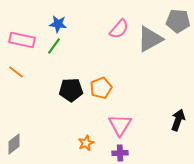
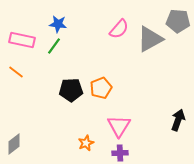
pink triangle: moved 1 px left, 1 px down
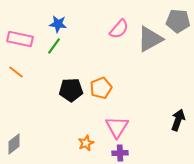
pink rectangle: moved 2 px left, 1 px up
pink triangle: moved 2 px left, 1 px down
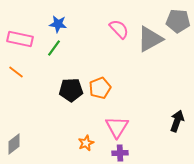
pink semicircle: rotated 85 degrees counterclockwise
green line: moved 2 px down
orange pentagon: moved 1 px left
black arrow: moved 1 px left, 1 px down
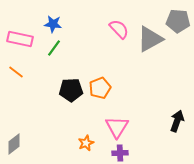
blue star: moved 5 px left
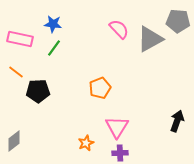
black pentagon: moved 33 px left, 1 px down
gray diamond: moved 3 px up
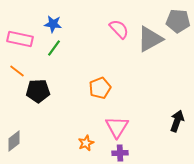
orange line: moved 1 px right, 1 px up
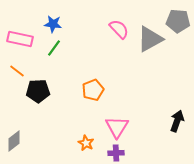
orange pentagon: moved 7 px left, 2 px down
orange star: rotated 21 degrees counterclockwise
purple cross: moved 4 px left
